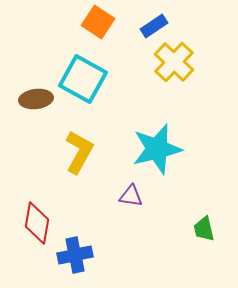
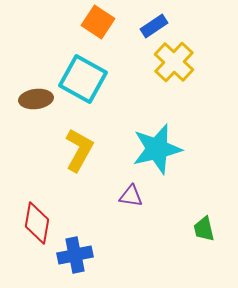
yellow L-shape: moved 2 px up
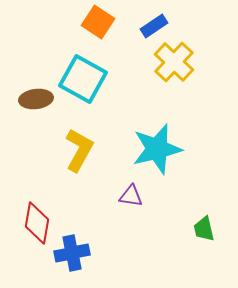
blue cross: moved 3 px left, 2 px up
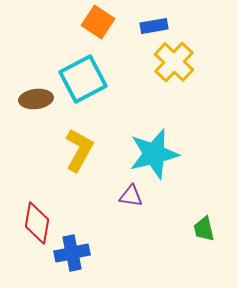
blue rectangle: rotated 24 degrees clockwise
cyan square: rotated 33 degrees clockwise
cyan star: moved 3 px left, 5 px down
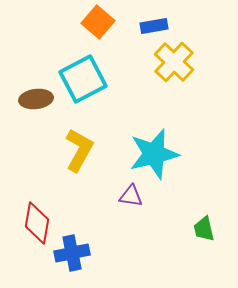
orange square: rotated 8 degrees clockwise
